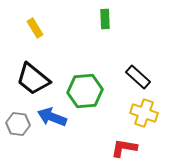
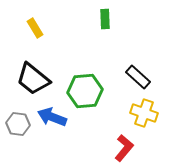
red L-shape: rotated 120 degrees clockwise
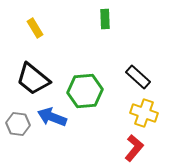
red L-shape: moved 10 px right
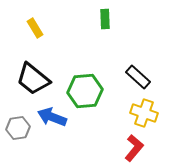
gray hexagon: moved 4 px down; rotated 15 degrees counterclockwise
